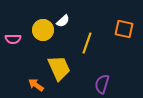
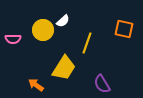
yellow trapezoid: moved 5 px right; rotated 56 degrees clockwise
purple semicircle: rotated 48 degrees counterclockwise
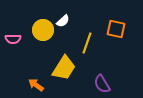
orange square: moved 8 px left
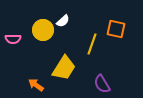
yellow line: moved 5 px right, 1 px down
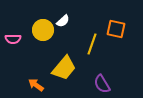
yellow trapezoid: rotated 8 degrees clockwise
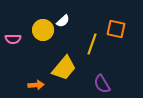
orange arrow: rotated 140 degrees clockwise
